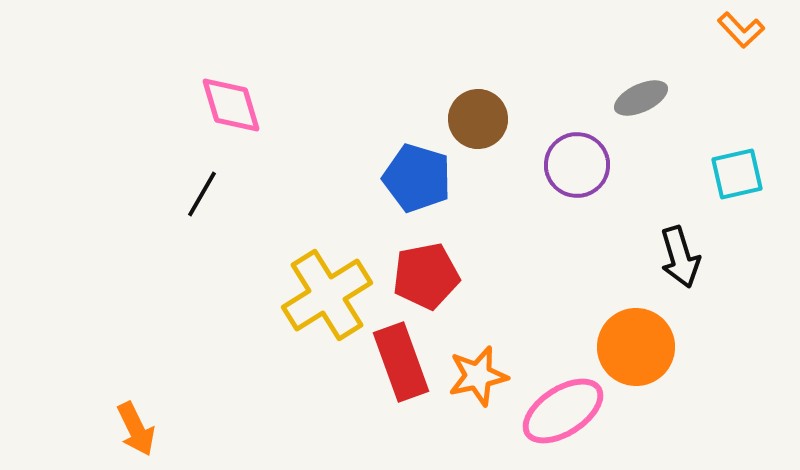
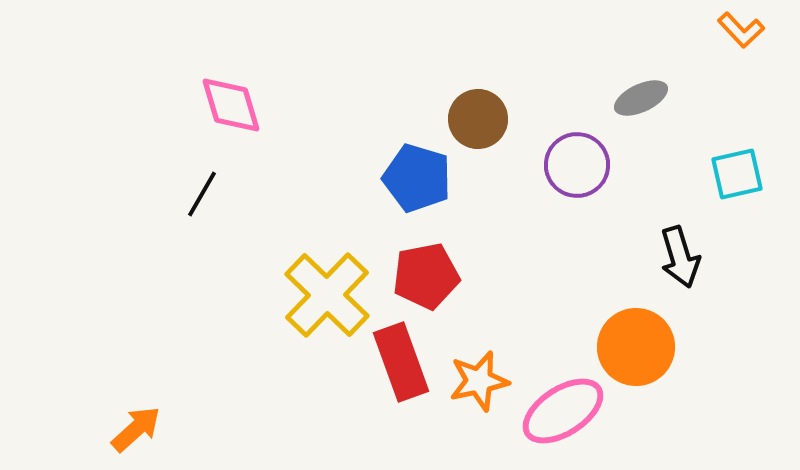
yellow cross: rotated 14 degrees counterclockwise
orange star: moved 1 px right, 5 px down
orange arrow: rotated 106 degrees counterclockwise
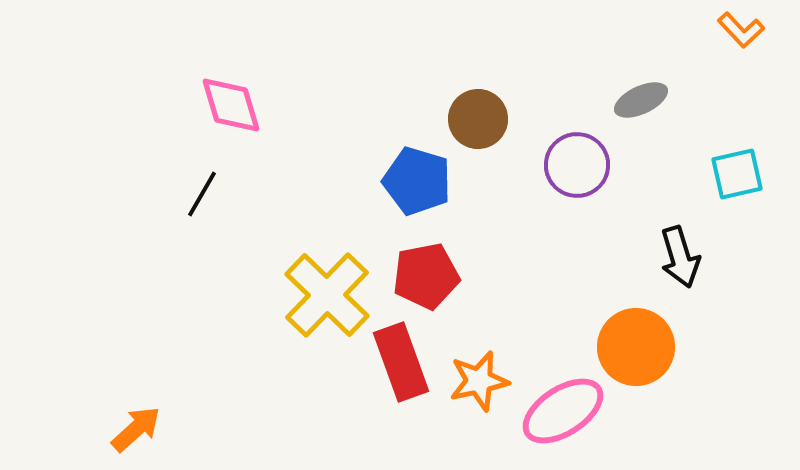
gray ellipse: moved 2 px down
blue pentagon: moved 3 px down
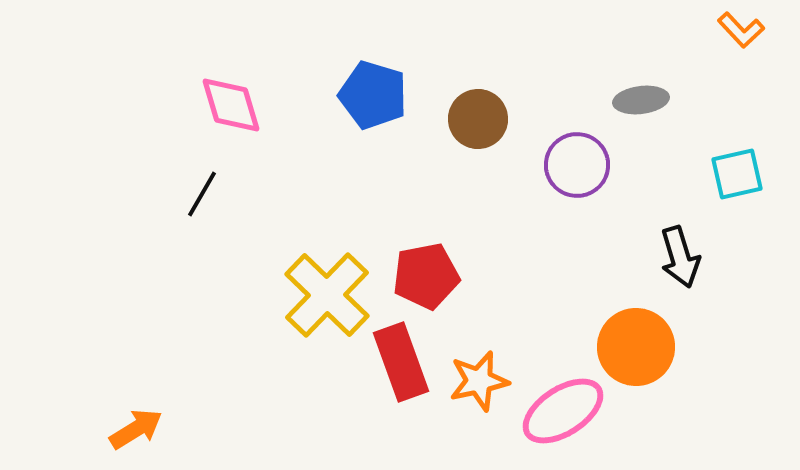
gray ellipse: rotated 18 degrees clockwise
blue pentagon: moved 44 px left, 86 px up
orange arrow: rotated 10 degrees clockwise
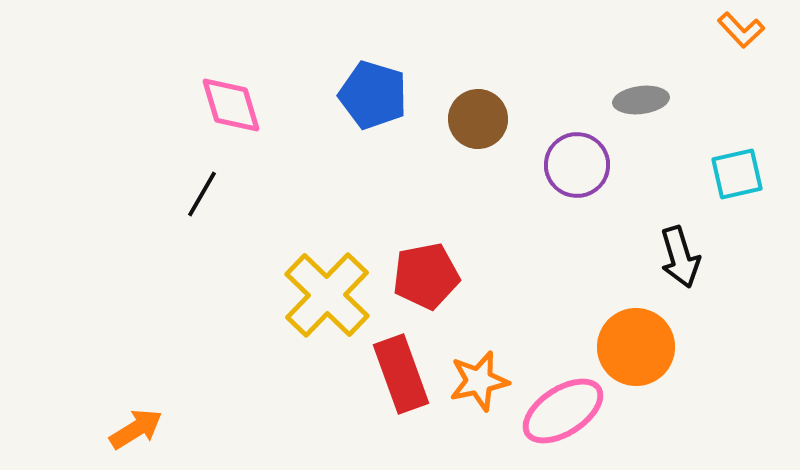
red rectangle: moved 12 px down
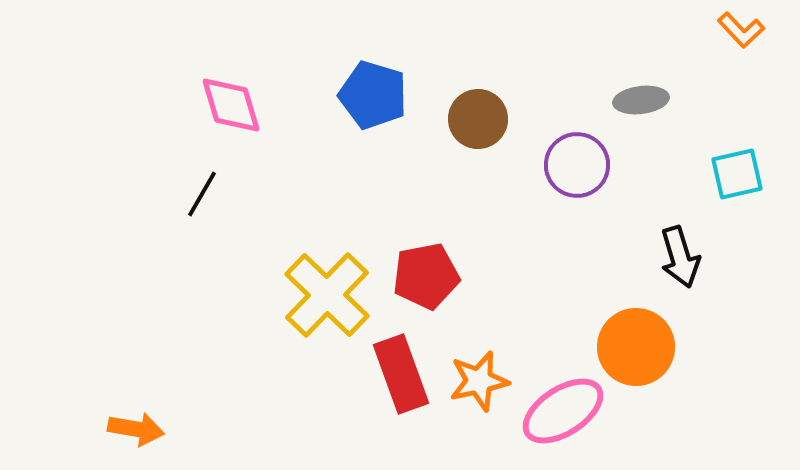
orange arrow: rotated 42 degrees clockwise
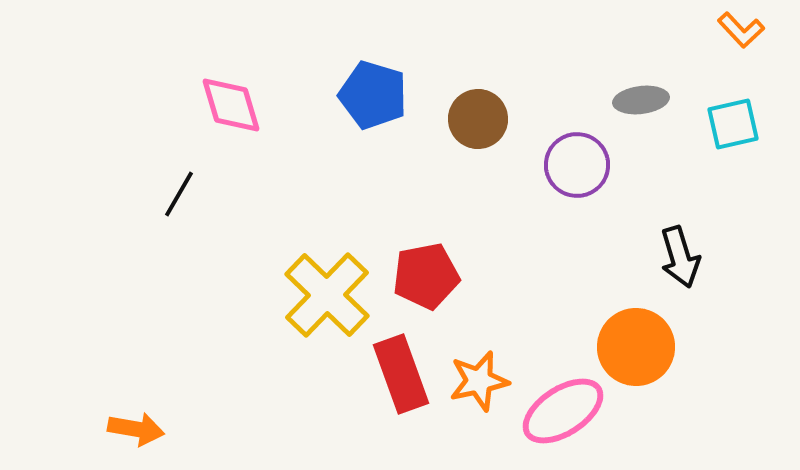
cyan square: moved 4 px left, 50 px up
black line: moved 23 px left
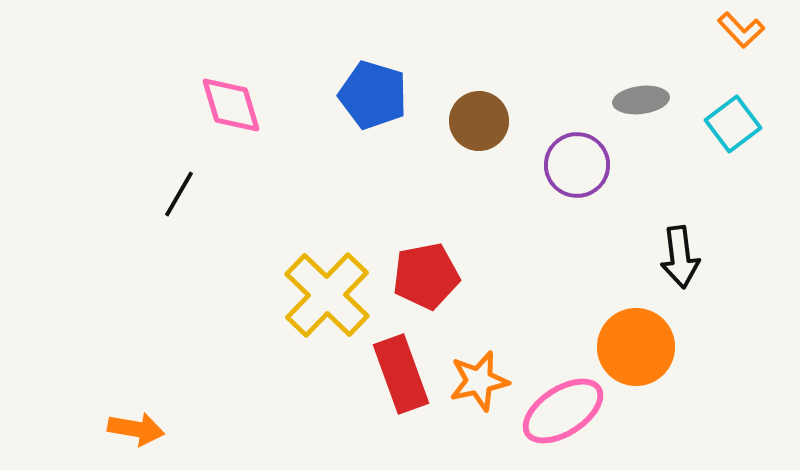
brown circle: moved 1 px right, 2 px down
cyan square: rotated 24 degrees counterclockwise
black arrow: rotated 10 degrees clockwise
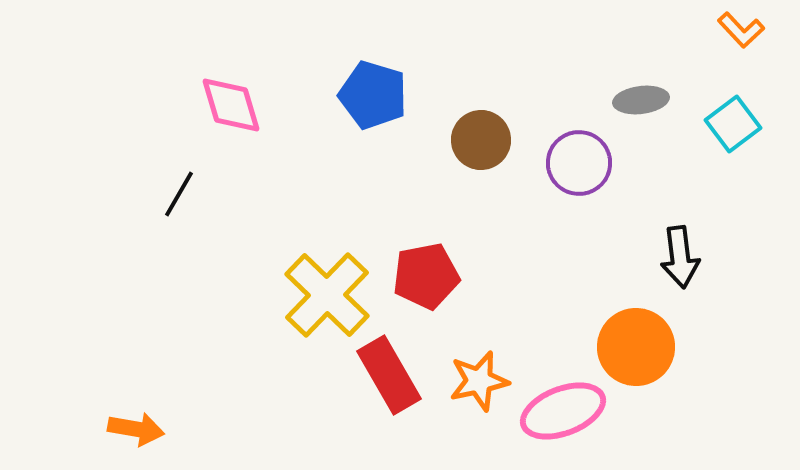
brown circle: moved 2 px right, 19 px down
purple circle: moved 2 px right, 2 px up
red rectangle: moved 12 px left, 1 px down; rotated 10 degrees counterclockwise
pink ellipse: rotated 12 degrees clockwise
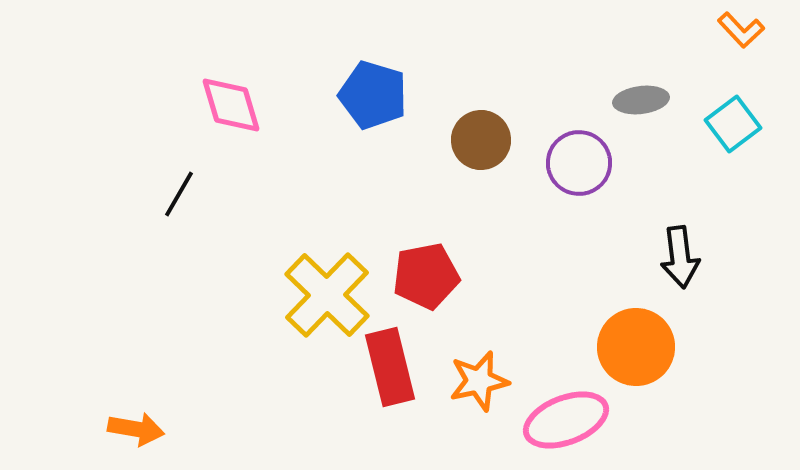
red rectangle: moved 1 px right, 8 px up; rotated 16 degrees clockwise
pink ellipse: moved 3 px right, 9 px down
